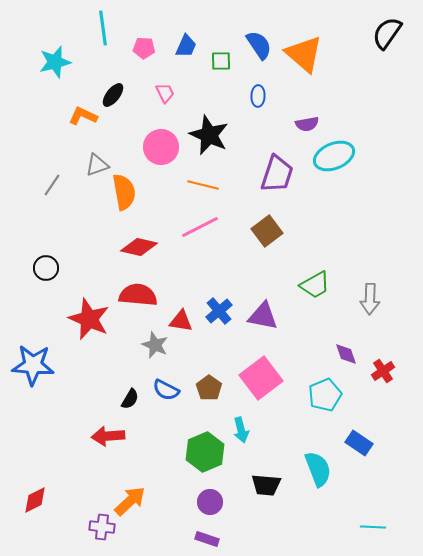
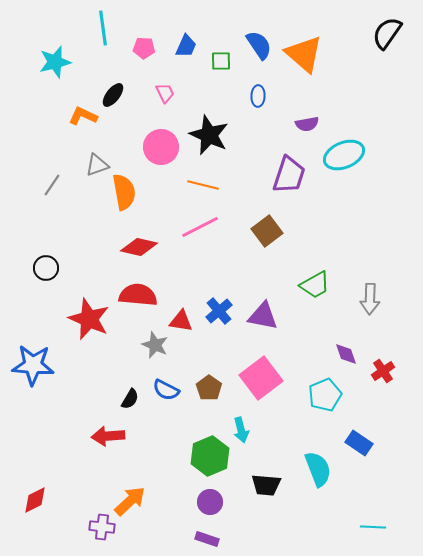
cyan ellipse at (334, 156): moved 10 px right, 1 px up
purple trapezoid at (277, 174): moved 12 px right, 1 px down
green hexagon at (205, 452): moved 5 px right, 4 px down
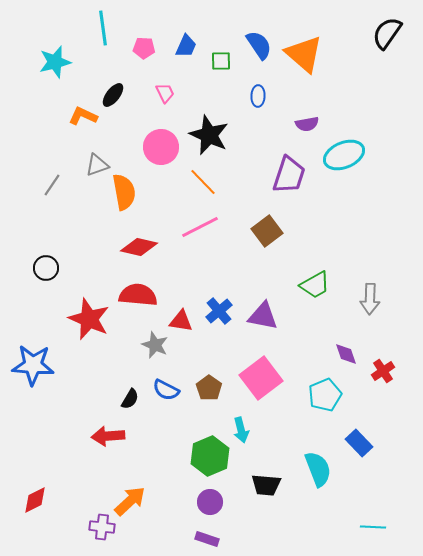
orange line at (203, 185): moved 3 px up; rotated 32 degrees clockwise
blue rectangle at (359, 443): rotated 12 degrees clockwise
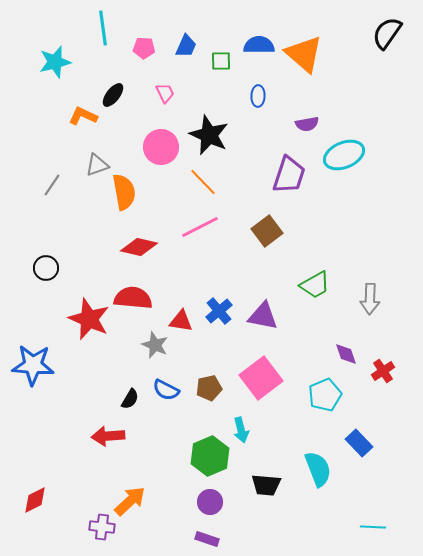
blue semicircle at (259, 45): rotated 56 degrees counterclockwise
red semicircle at (138, 295): moved 5 px left, 3 px down
brown pentagon at (209, 388): rotated 25 degrees clockwise
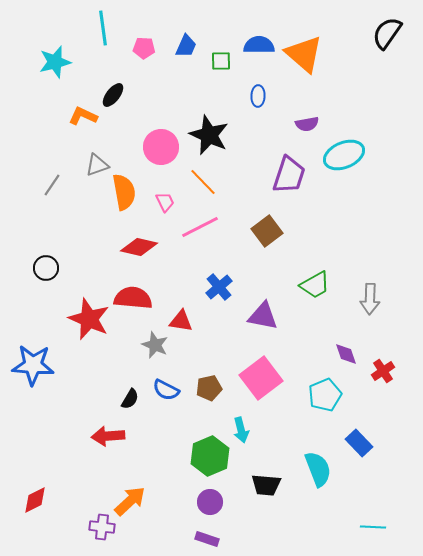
pink trapezoid at (165, 93): moved 109 px down
blue cross at (219, 311): moved 24 px up
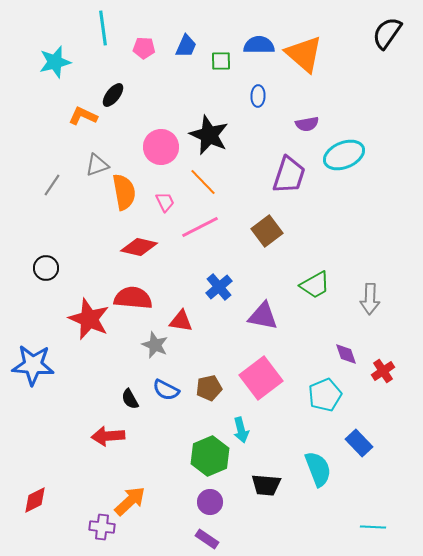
black semicircle at (130, 399): rotated 120 degrees clockwise
purple rectangle at (207, 539): rotated 15 degrees clockwise
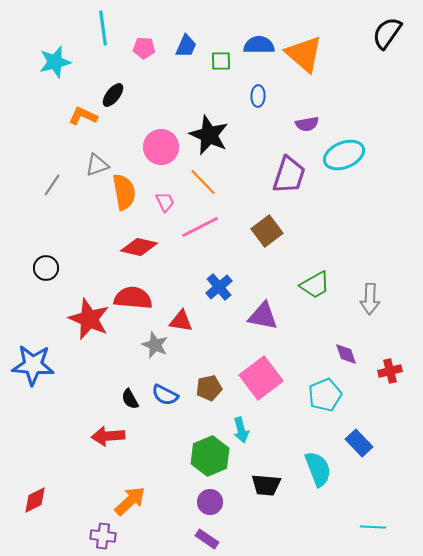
red cross at (383, 371): moved 7 px right; rotated 20 degrees clockwise
blue semicircle at (166, 390): moved 1 px left, 5 px down
purple cross at (102, 527): moved 1 px right, 9 px down
